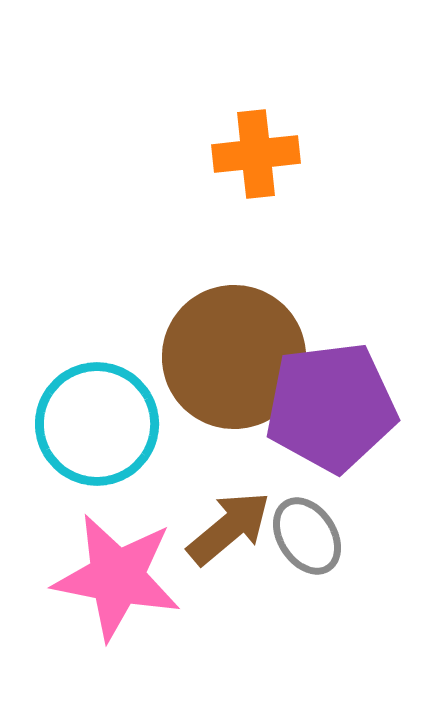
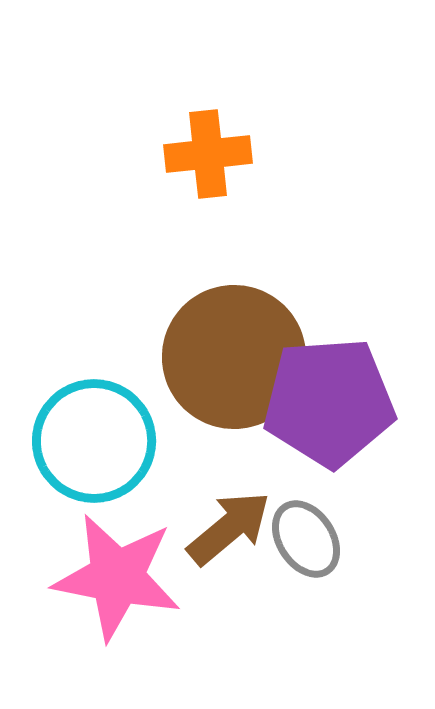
orange cross: moved 48 px left
purple pentagon: moved 2 px left, 5 px up; rotated 3 degrees clockwise
cyan circle: moved 3 px left, 17 px down
gray ellipse: moved 1 px left, 3 px down
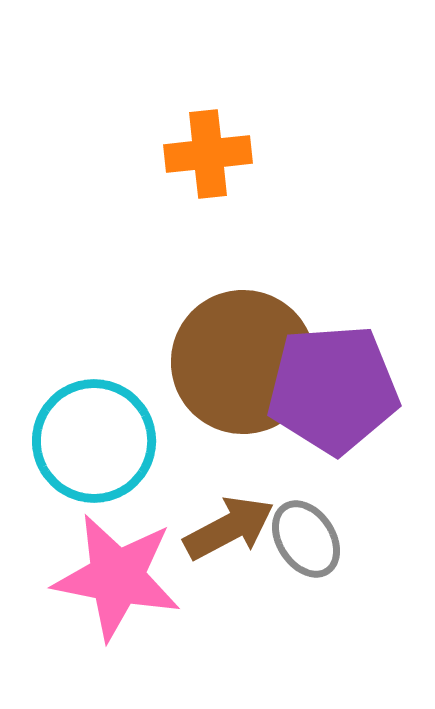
brown circle: moved 9 px right, 5 px down
purple pentagon: moved 4 px right, 13 px up
brown arrow: rotated 12 degrees clockwise
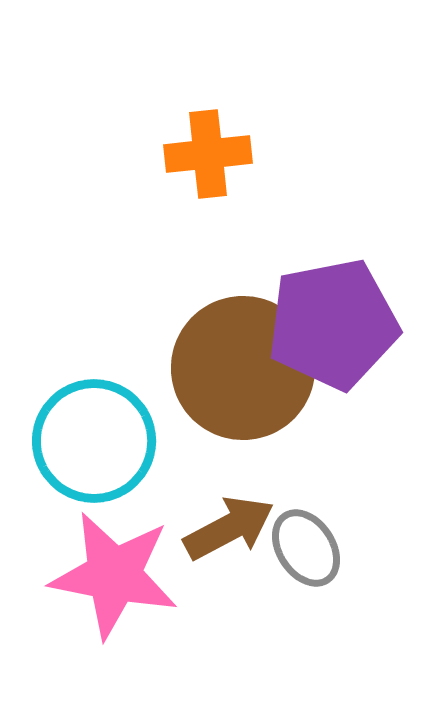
brown circle: moved 6 px down
purple pentagon: moved 65 px up; rotated 7 degrees counterclockwise
gray ellipse: moved 9 px down
pink star: moved 3 px left, 2 px up
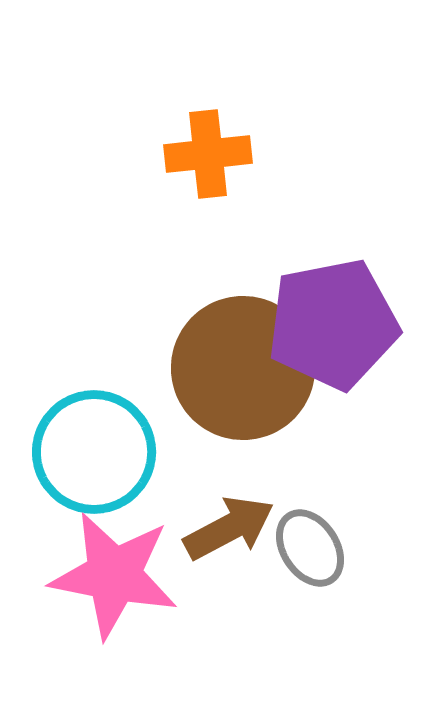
cyan circle: moved 11 px down
gray ellipse: moved 4 px right
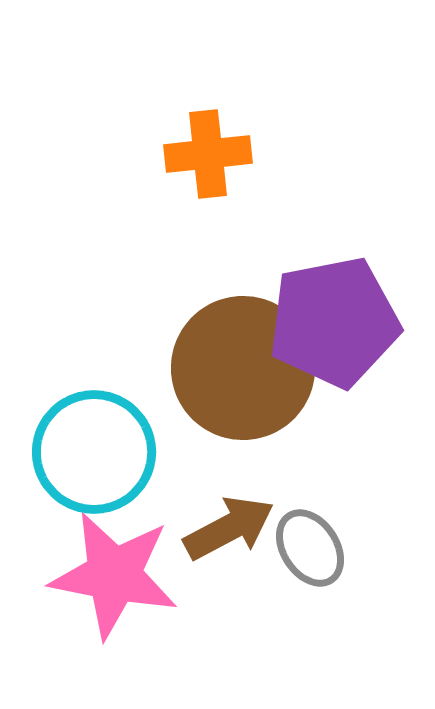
purple pentagon: moved 1 px right, 2 px up
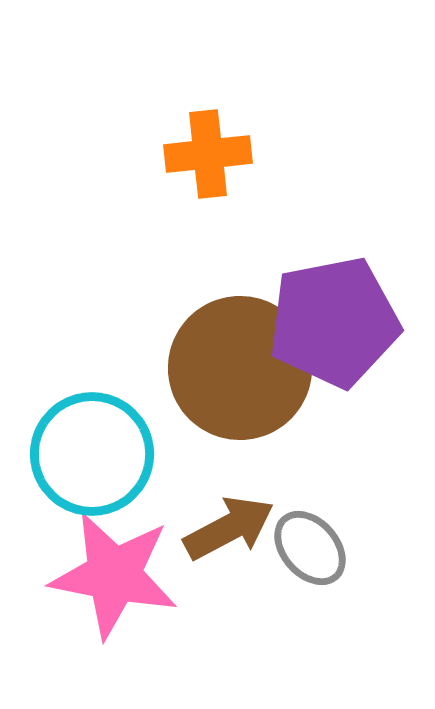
brown circle: moved 3 px left
cyan circle: moved 2 px left, 2 px down
gray ellipse: rotated 8 degrees counterclockwise
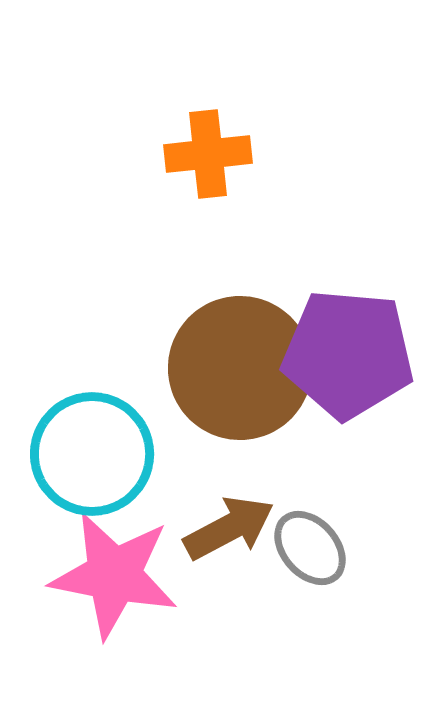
purple pentagon: moved 14 px right, 32 px down; rotated 16 degrees clockwise
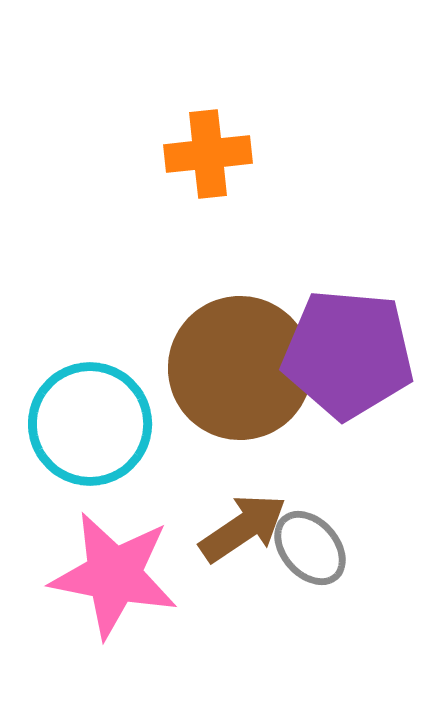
cyan circle: moved 2 px left, 30 px up
brown arrow: moved 14 px right; rotated 6 degrees counterclockwise
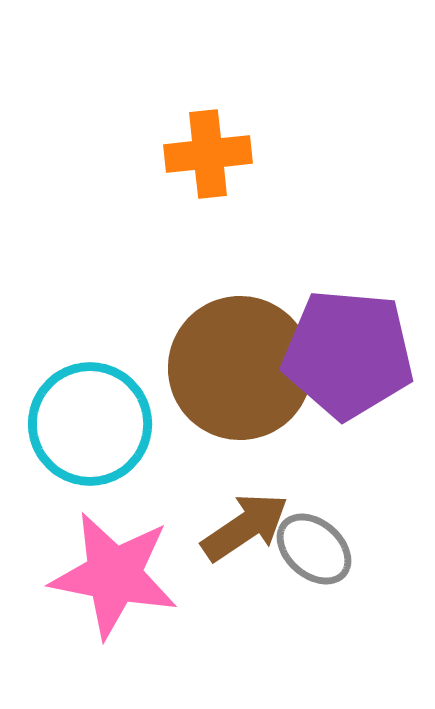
brown arrow: moved 2 px right, 1 px up
gray ellipse: moved 4 px right, 1 px down; rotated 8 degrees counterclockwise
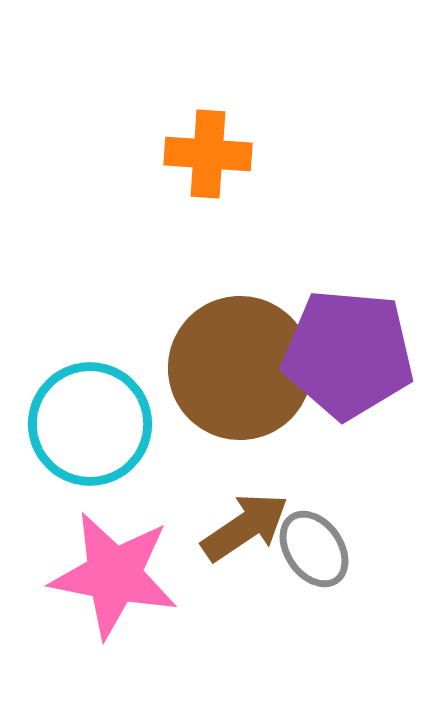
orange cross: rotated 10 degrees clockwise
gray ellipse: rotated 14 degrees clockwise
